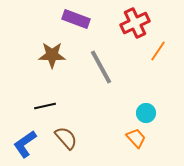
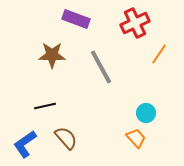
orange line: moved 1 px right, 3 px down
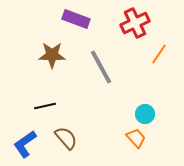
cyan circle: moved 1 px left, 1 px down
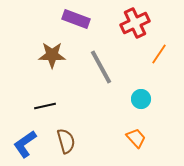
cyan circle: moved 4 px left, 15 px up
brown semicircle: moved 3 px down; rotated 25 degrees clockwise
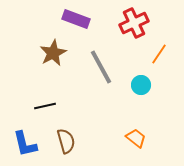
red cross: moved 1 px left
brown star: moved 1 px right, 2 px up; rotated 28 degrees counterclockwise
cyan circle: moved 14 px up
orange trapezoid: rotated 10 degrees counterclockwise
blue L-shape: rotated 68 degrees counterclockwise
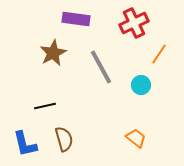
purple rectangle: rotated 12 degrees counterclockwise
brown semicircle: moved 2 px left, 2 px up
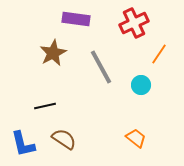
brown semicircle: rotated 40 degrees counterclockwise
blue L-shape: moved 2 px left
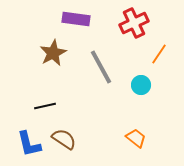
blue L-shape: moved 6 px right
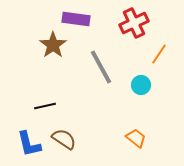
brown star: moved 8 px up; rotated 8 degrees counterclockwise
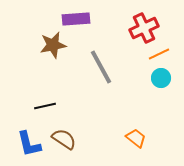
purple rectangle: rotated 12 degrees counterclockwise
red cross: moved 10 px right, 5 px down
brown star: rotated 24 degrees clockwise
orange line: rotated 30 degrees clockwise
cyan circle: moved 20 px right, 7 px up
